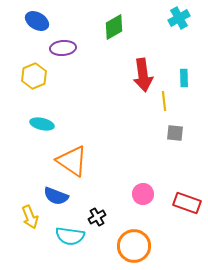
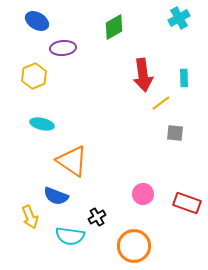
yellow line: moved 3 px left, 2 px down; rotated 60 degrees clockwise
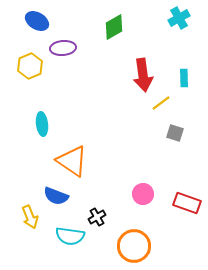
yellow hexagon: moved 4 px left, 10 px up
cyan ellipse: rotated 70 degrees clockwise
gray square: rotated 12 degrees clockwise
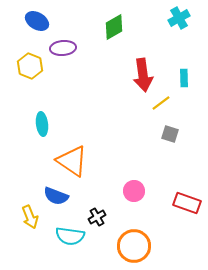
yellow hexagon: rotated 15 degrees counterclockwise
gray square: moved 5 px left, 1 px down
pink circle: moved 9 px left, 3 px up
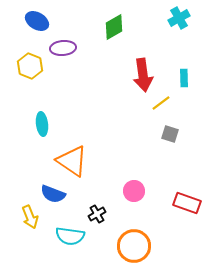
blue semicircle: moved 3 px left, 2 px up
black cross: moved 3 px up
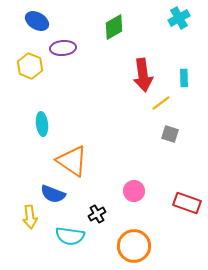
yellow arrow: rotated 15 degrees clockwise
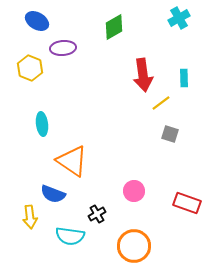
yellow hexagon: moved 2 px down
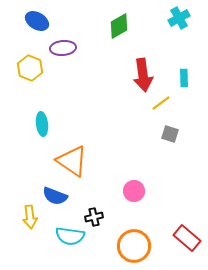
green diamond: moved 5 px right, 1 px up
blue semicircle: moved 2 px right, 2 px down
red rectangle: moved 35 px down; rotated 20 degrees clockwise
black cross: moved 3 px left, 3 px down; rotated 18 degrees clockwise
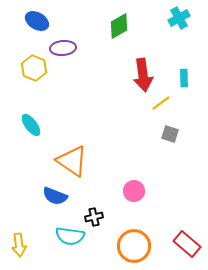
yellow hexagon: moved 4 px right
cyan ellipse: moved 11 px left, 1 px down; rotated 30 degrees counterclockwise
yellow arrow: moved 11 px left, 28 px down
red rectangle: moved 6 px down
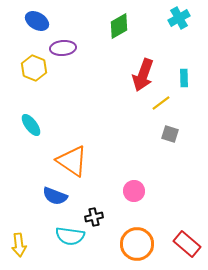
red arrow: rotated 28 degrees clockwise
orange circle: moved 3 px right, 2 px up
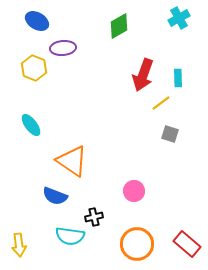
cyan rectangle: moved 6 px left
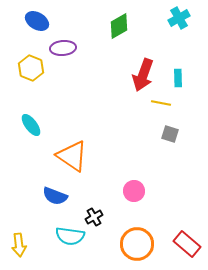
yellow hexagon: moved 3 px left
yellow line: rotated 48 degrees clockwise
orange triangle: moved 5 px up
black cross: rotated 18 degrees counterclockwise
